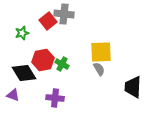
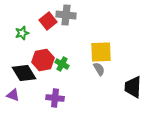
gray cross: moved 2 px right, 1 px down
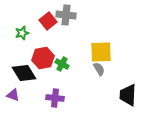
red hexagon: moved 2 px up
black trapezoid: moved 5 px left, 8 px down
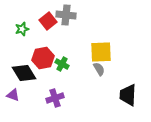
green star: moved 4 px up
purple cross: rotated 24 degrees counterclockwise
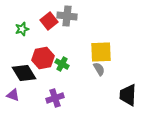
gray cross: moved 1 px right, 1 px down
red square: moved 1 px right
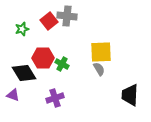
red hexagon: rotated 10 degrees clockwise
black trapezoid: moved 2 px right
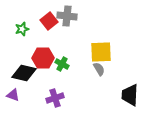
black diamond: rotated 45 degrees counterclockwise
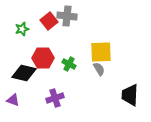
green cross: moved 7 px right
purple triangle: moved 5 px down
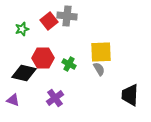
purple cross: rotated 18 degrees counterclockwise
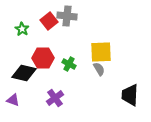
green star: rotated 24 degrees counterclockwise
